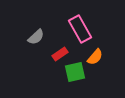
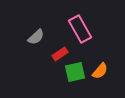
orange semicircle: moved 5 px right, 14 px down
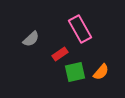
gray semicircle: moved 5 px left, 2 px down
orange semicircle: moved 1 px right, 1 px down
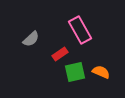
pink rectangle: moved 1 px down
orange semicircle: rotated 108 degrees counterclockwise
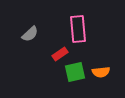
pink rectangle: moved 2 px left, 1 px up; rotated 24 degrees clockwise
gray semicircle: moved 1 px left, 5 px up
orange semicircle: rotated 150 degrees clockwise
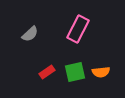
pink rectangle: rotated 32 degrees clockwise
red rectangle: moved 13 px left, 18 px down
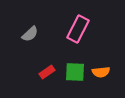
green square: rotated 15 degrees clockwise
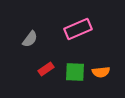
pink rectangle: rotated 40 degrees clockwise
gray semicircle: moved 5 px down; rotated 12 degrees counterclockwise
red rectangle: moved 1 px left, 3 px up
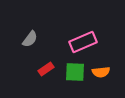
pink rectangle: moved 5 px right, 13 px down
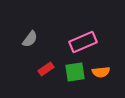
green square: rotated 10 degrees counterclockwise
